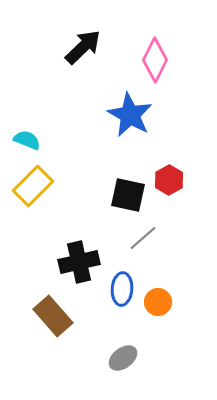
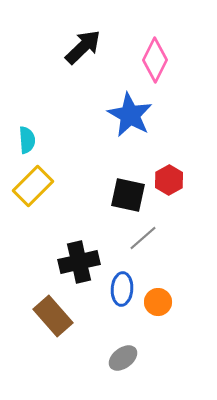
cyan semicircle: rotated 64 degrees clockwise
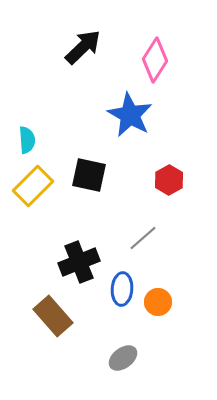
pink diamond: rotated 6 degrees clockwise
black square: moved 39 px left, 20 px up
black cross: rotated 9 degrees counterclockwise
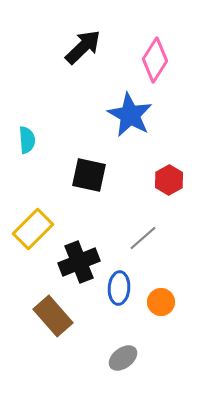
yellow rectangle: moved 43 px down
blue ellipse: moved 3 px left, 1 px up
orange circle: moved 3 px right
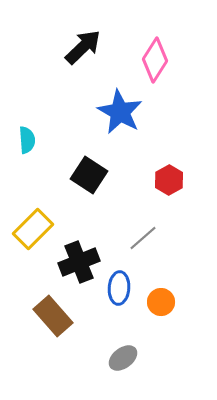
blue star: moved 10 px left, 3 px up
black square: rotated 21 degrees clockwise
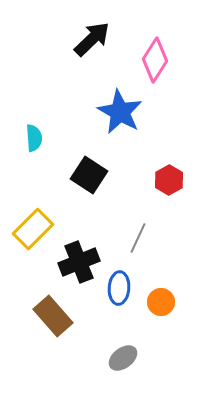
black arrow: moved 9 px right, 8 px up
cyan semicircle: moved 7 px right, 2 px up
gray line: moved 5 px left; rotated 24 degrees counterclockwise
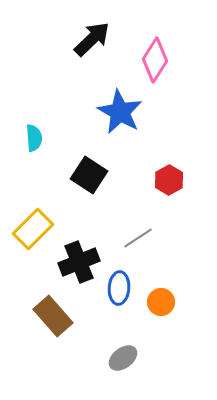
gray line: rotated 32 degrees clockwise
